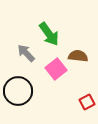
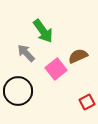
green arrow: moved 6 px left, 3 px up
brown semicircle: rotated 30 degrees counterclockwise
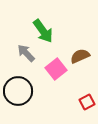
brown semicircle: moved 2 px right
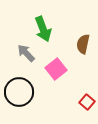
green arrow: moved 2 px up; rotated 15 degrees clockwise
brown semicircle: moved 3 px right, 12 px up; rotated 54 degrees counterclockwise
black circle: moved 1 px right, 1 px down
red square: rotated 21 degrees counterclockwise
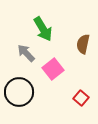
green arrow: rotated 10 degrees counterclockwise
pink square: moved 3 px left
red square: moved 6 px left, 4 px up
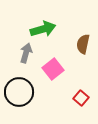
green arrow: rotated 75 degrees counterclockwise
gray arrow: rotated 60 degrees clockwise
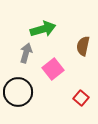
brown semicircle: moved 2 px down
black circle: moved 1 px left
